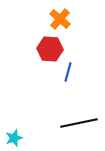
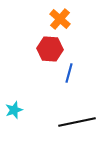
blue line: moved 1 px right, 1 px down
black line: moved 2 px left, 1 px up
cyan star: moved 28 px up
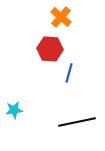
orange cross: moved 1 px right, 2 px up
cyan star: rotated 12 degrees clockwise
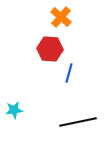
black line: moved 1 px right
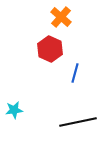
red hexagon: rotated 20 degrees clockwise
blue line: moved 6 px right
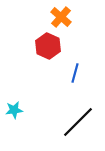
red hexagon: moved 2 px left, 3 px up
black line: rotated 33 degrees counterclockwise
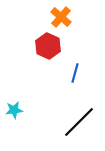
black line: moved 1 px right
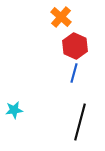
red hexagon: moved 27 px right
blue line: moved 1 px left
black line: moved 1 px right; rotated 30 degrees counterclockwise
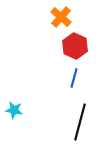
blue line: moved 5 px down
cyan star: rotated 18 degrees clockwise
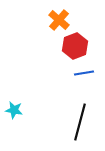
orange cross: moved 2 px left, 3 px down
red hexagon: rotated 15 degrees clockwise
blue line: moved 10 px right, 5 px up; rotated 66 degrees clockwise
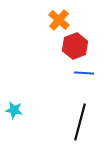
blue line: rotated 12 degrees clockwise
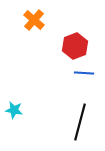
orange cross: moved 25 px left
